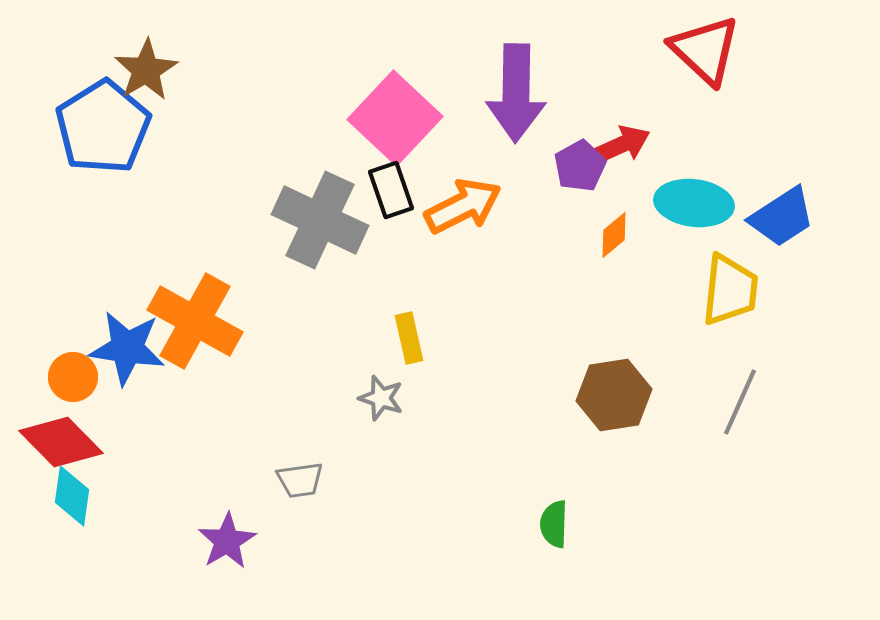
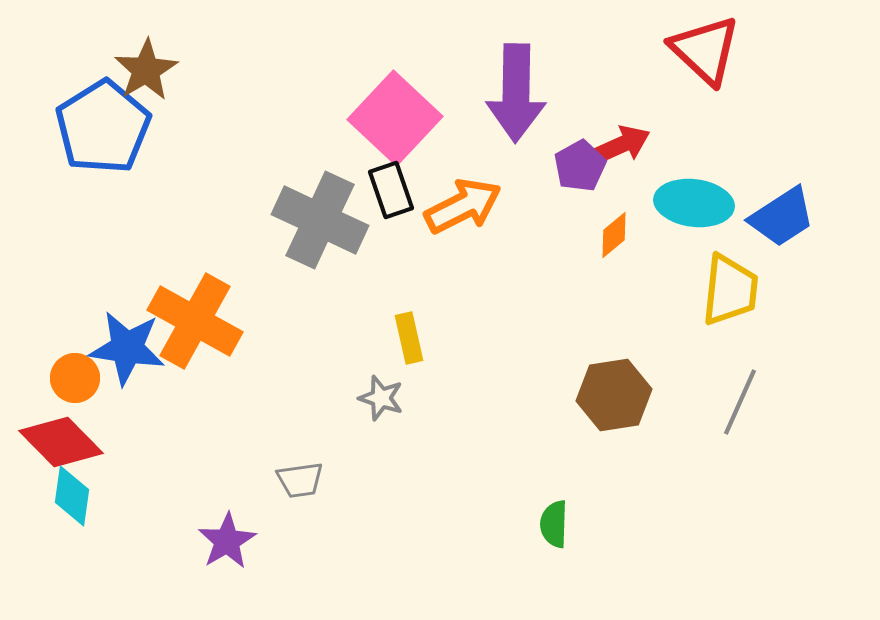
orange circle: moved 2 px right, 1 px down
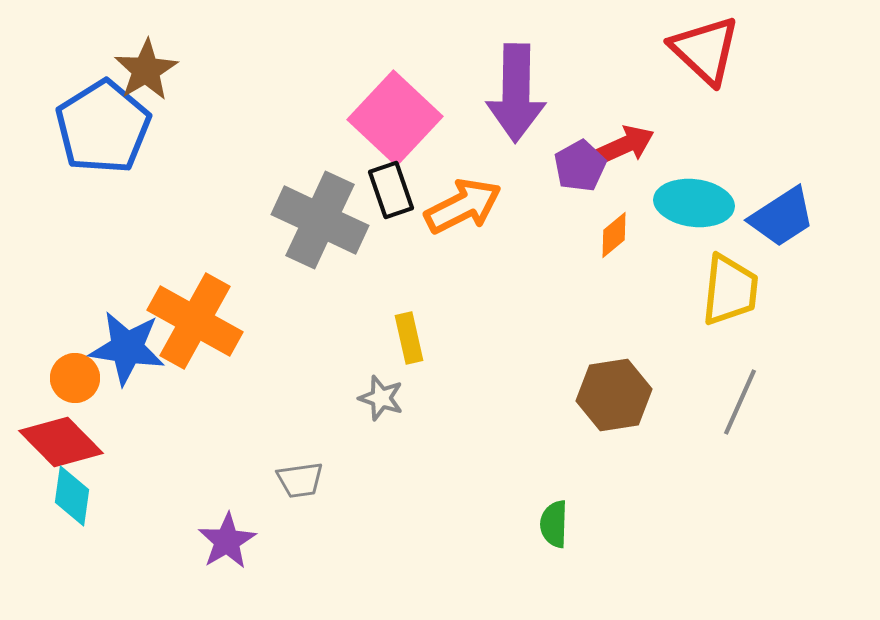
red arrow: moved 4 px right
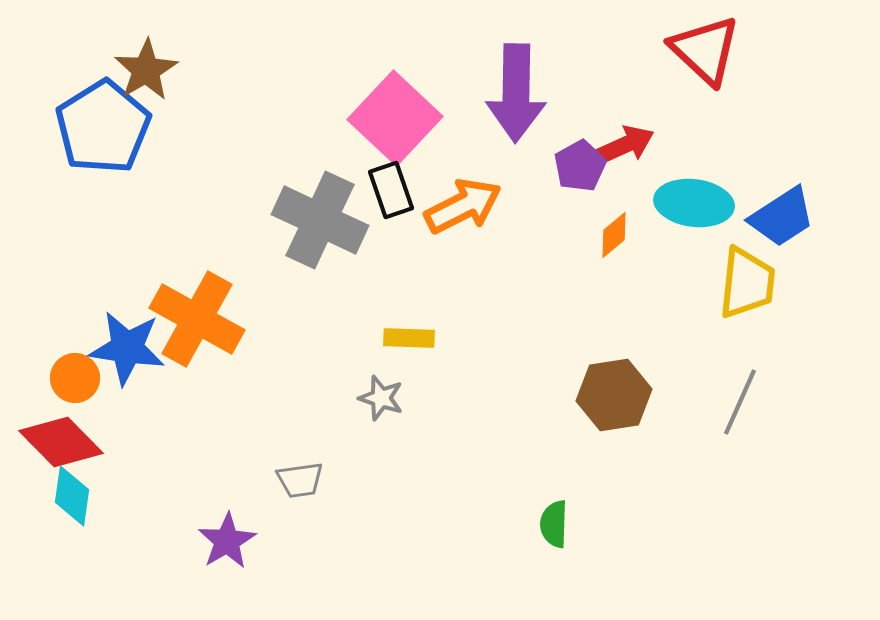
yellow trapezoid: moved 17 px right, 7 px up
orange cross: moved 2 px right, 2 px up
yellow rectangle: rotated 75 degrees counterclockwise
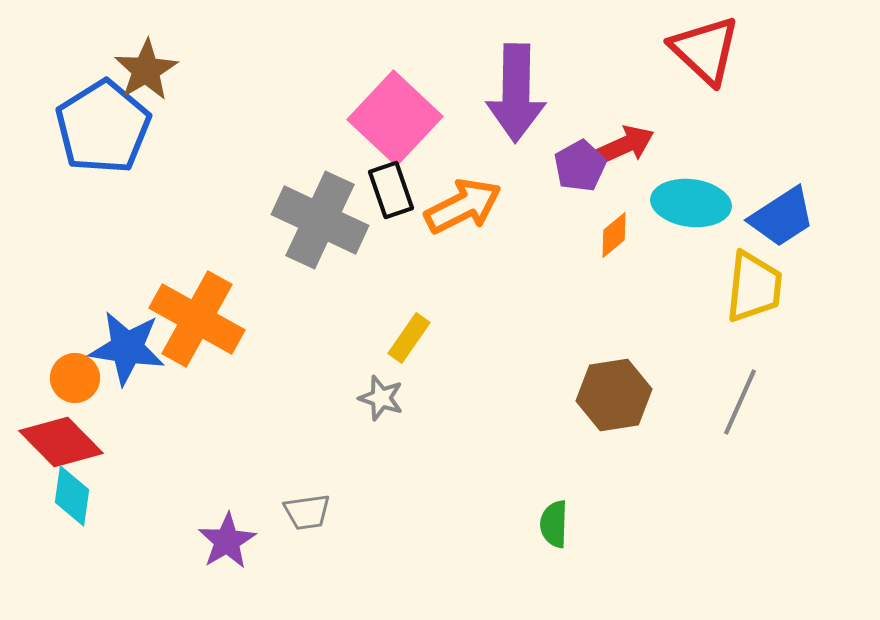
cyan ellipse: moved 3 px left
yellow trapezoid: moved 7 px right, 4 px down
yellow rectangle: rotated 57 degrees counterclockwise
gray trapezoid: moved 7 px right, 32 px down
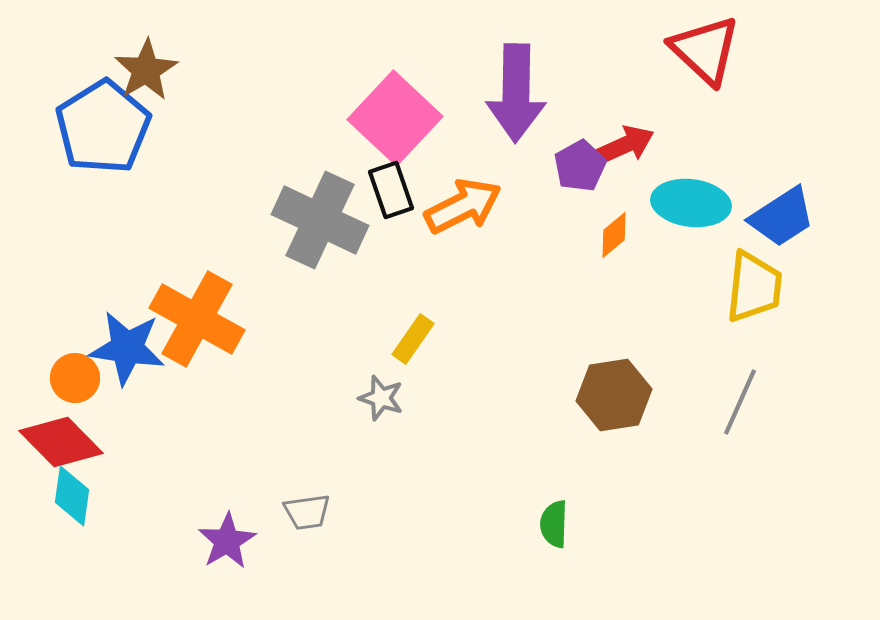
yellow rectangle: moved 4 px right, 1 px down
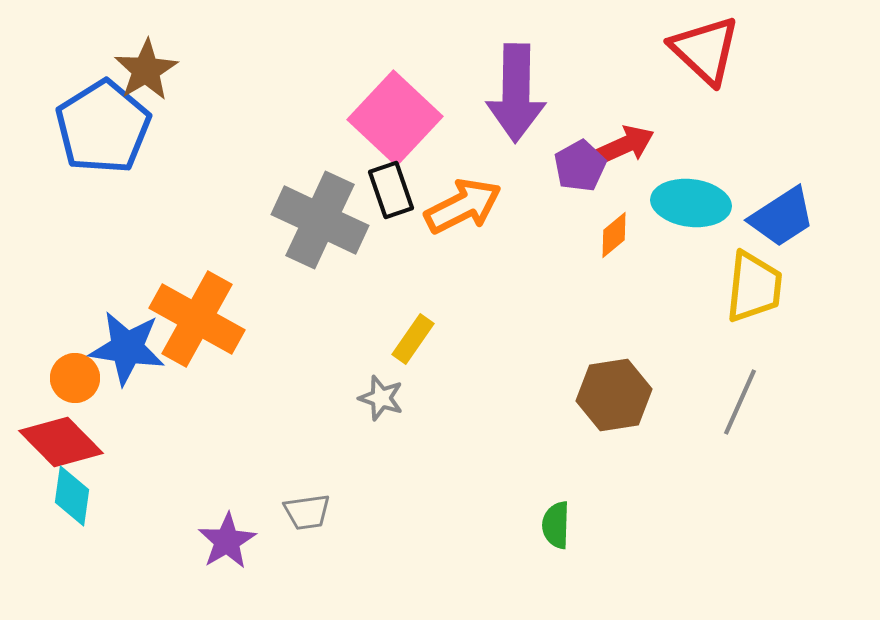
green semicircle: moved 2 px right, 1 px down
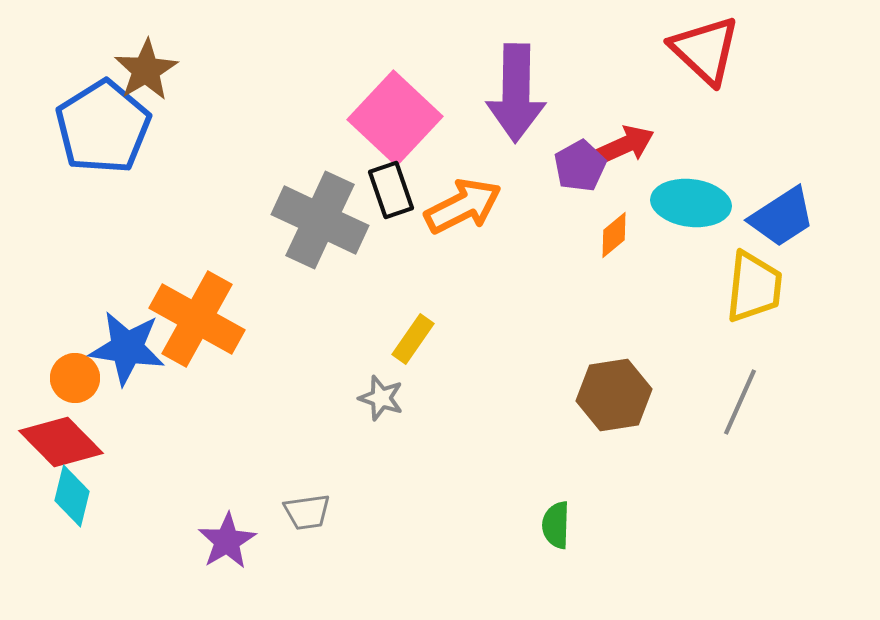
cyan diamond: rotated 6 degrees clockwise
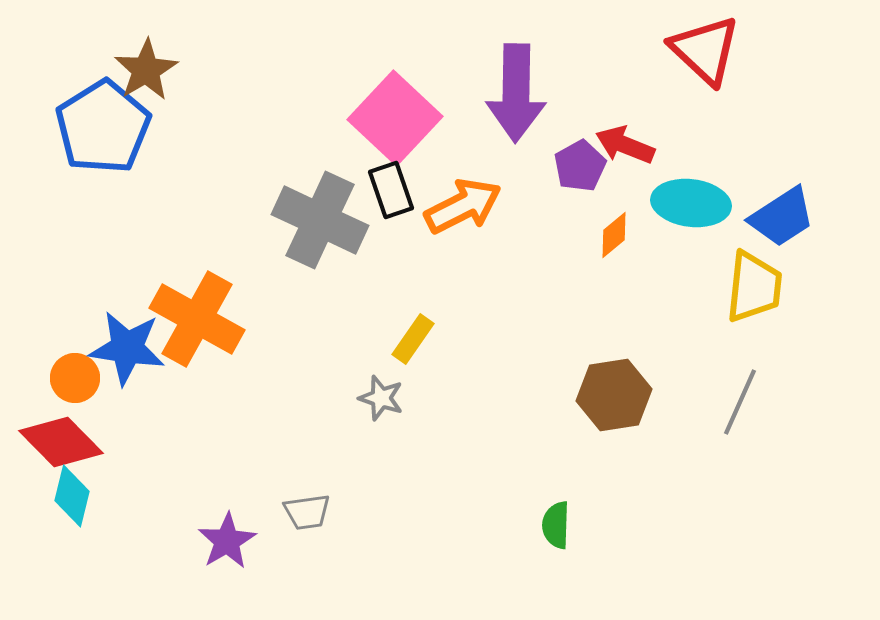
red arrow: rotated 134 degrees counterclockwise
